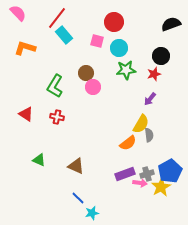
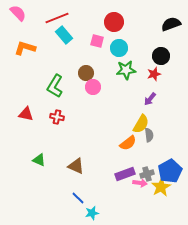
red line: rotated 30 degrees clockwise
red triangle: rotated 21 degrees counterclockwise
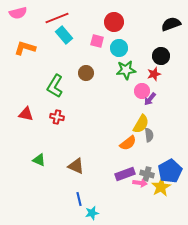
pink semicircle: rotated 120 degrees clockwise
pink circle: moved 49 px right, 4 px down
gray cross: rotated 32 degrees clockwise
blue line: moved 1 px right, 1 px down; rotated 32 degrees clockwise
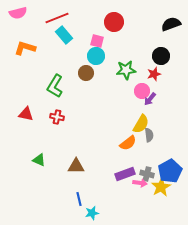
cyan circle: moved 23 px left, 8 px down
brown triangle: rotated 24 degrees counterclockwise
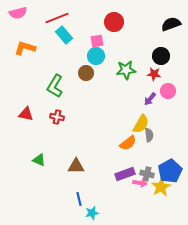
pink square: rotated 24 degrees counterclockwise
red star: rotated 24 degrees clockwise
pink circle: moved 26 px right
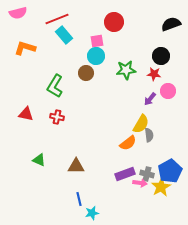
red line: moved 1 px down
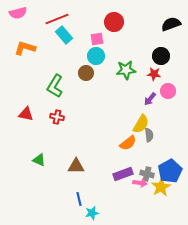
pink square: moved 2 px up
purple rectangle: moved 2 px left
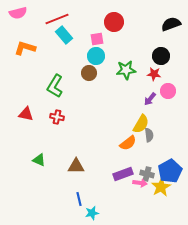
brown circle: moved 3 px right
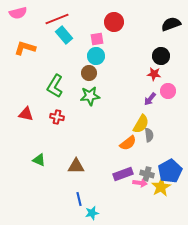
green star: moved 36 px left, 26 px down
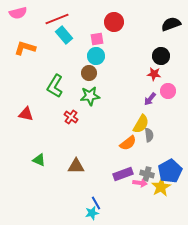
red cross: moved 14 px right; rotated 24 degrees clockwise
blue line: moved 17 px right, 4 px down; rotated 16 degrees counterclockwise
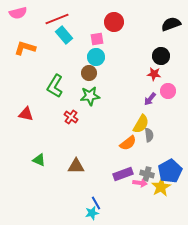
cyan circle: moved 1 px down
